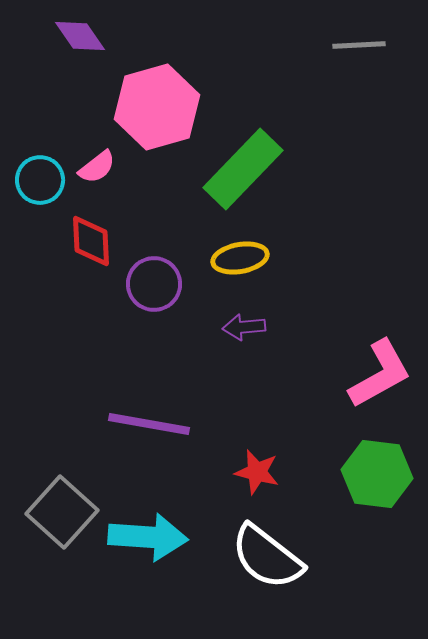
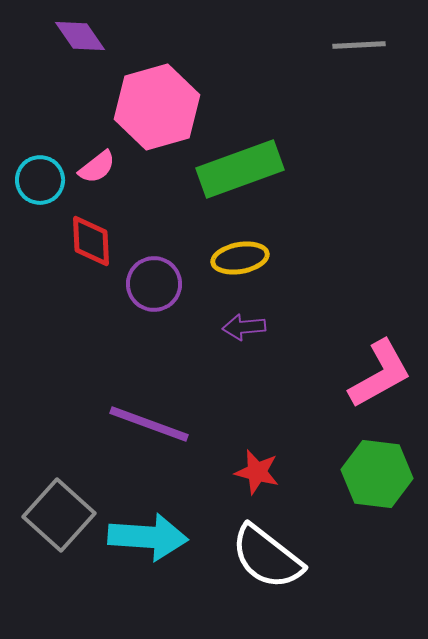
green rectangle: moved 3 px left; rotated 26 degrees clockwise
purple line: rotated 10 degrees clockwise
gray square: moved 3 px left, 3 px down
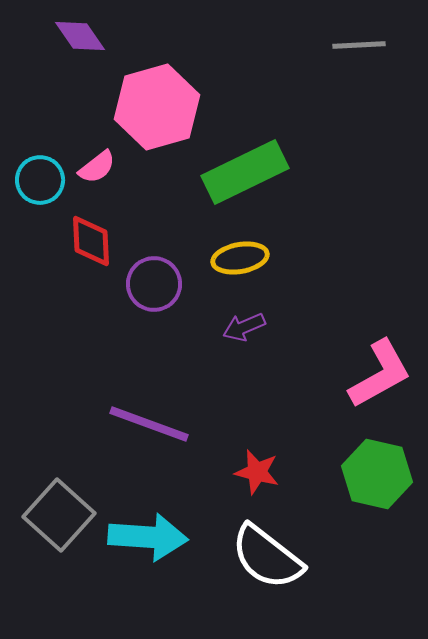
green rectangle: moved 5 px right, 3 px down; rotated 6 degrees counterclockwise
purple arrow: rotated 18 degrees counterclockwise
green hexagon: rotated 6 degrees clockwise
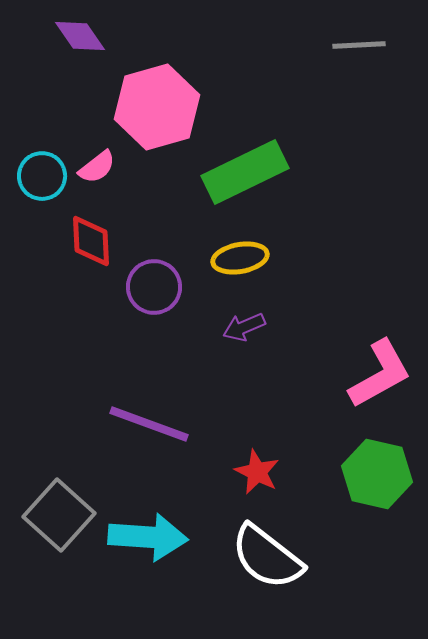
cyan circle: moved 2 px right, 4 px up
purple circle: moved 3 px down
red star: rotated 12 degrees clockwise
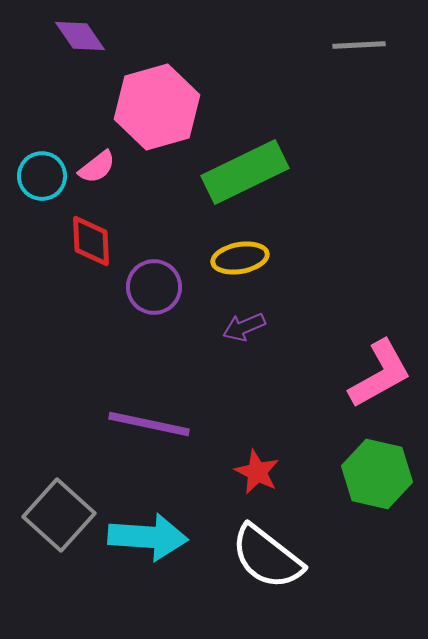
purple line: rotated 8 degrees counterclockwise
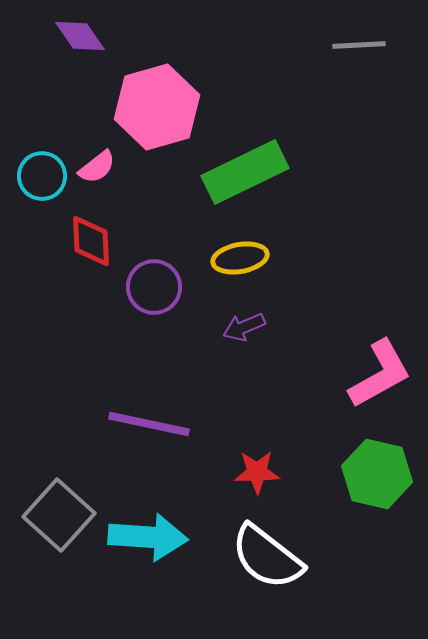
red star: rotated 27 degrees counterclockwise
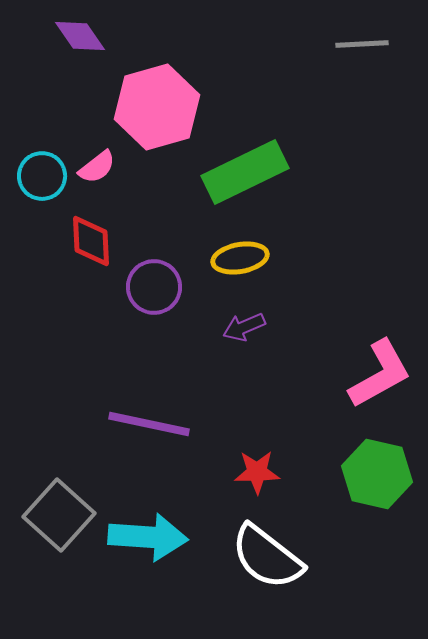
gray line: moved 3 px right, 1 px up
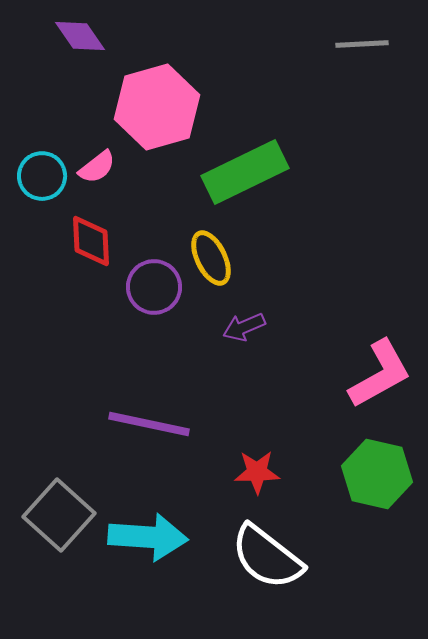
yellow ellipse: moved 29 px left; rotated 74 degrees clockwise
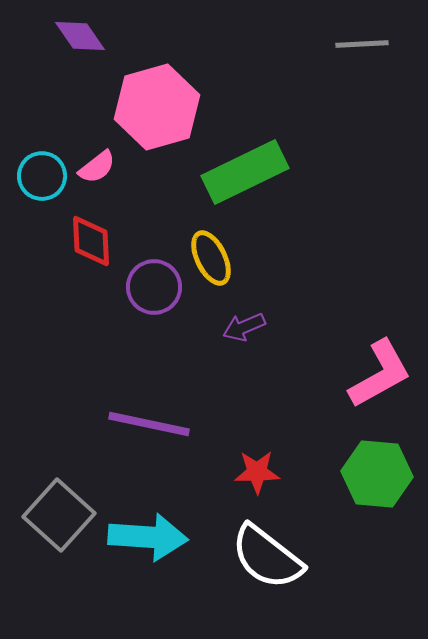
green hexagon: rotated 8 degrees counterclockwise
